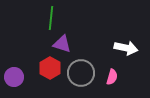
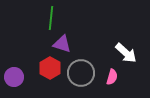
white arrow: moved 5 px down; rotated 30 degrees clockwise
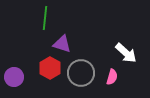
green line: moved 6 px left
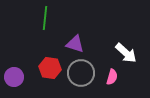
purple triangle: moved 13 px right
red hexagon: rotated 20 degrees counterclockwise
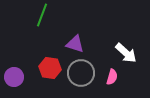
green line: moved 3 px left, 3 px up; rotated 15 degrees clockwise
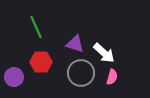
green line: moved 6 px left, 12 px down; rotated 45 degrees counterclockwise
white arrow: moved 22 px left
red hexagon: moved 9 px left, 6 px up; rotated 10 degrees counterclockwise
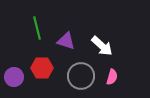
green line: moved 1 px right, 1 px down; rotated 10 degrees clockwise
purple triangle: moved 9 px left, 3 px up
white arrow: moved 2 px left, 7 px up
red hexagon: moved 1 px right, 6 px down
gray circle: moved 3 px down
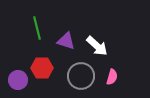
white arrow: moved 5 px left
purple circle: moved 4 px right, 3 px down
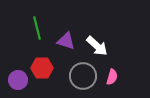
gray circle: moved 2 px right
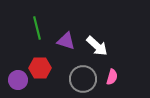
red hexagon: moved 2 px left
gray circle: moved 3 px down
